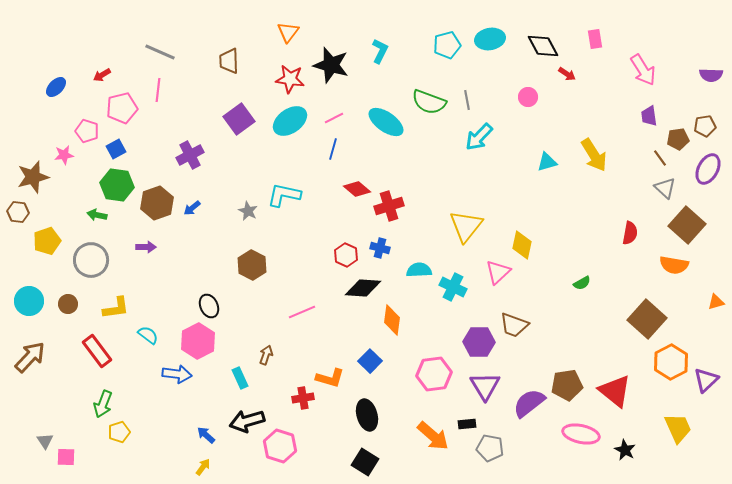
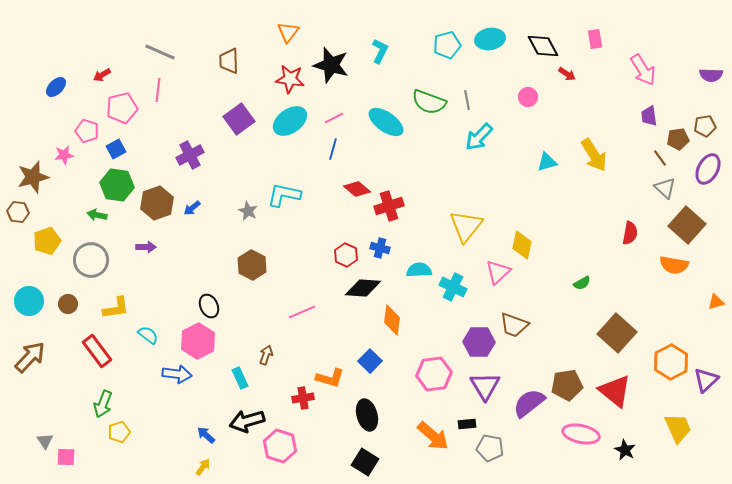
brown square at (647, 319): moved 30 px left, 14 px down
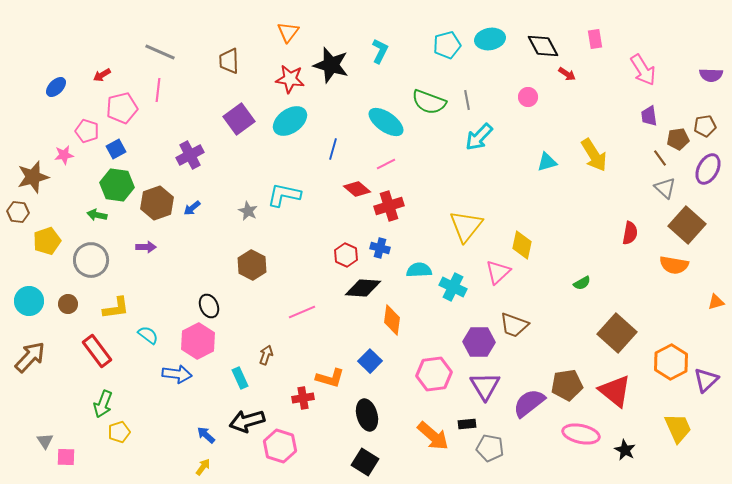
pink line at (334, 118): moved 52 px right, 46 px down
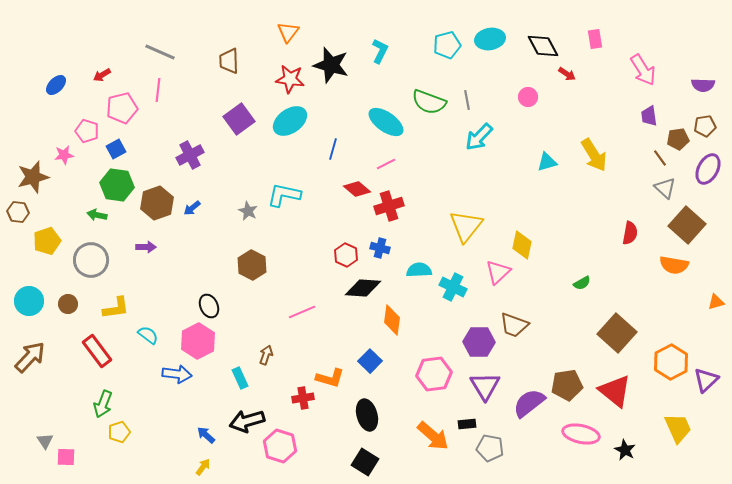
purple semicircle at (711, 75): moved 8 px left, 10 px down
blue ellipse at (56, 87): moved 2 px up
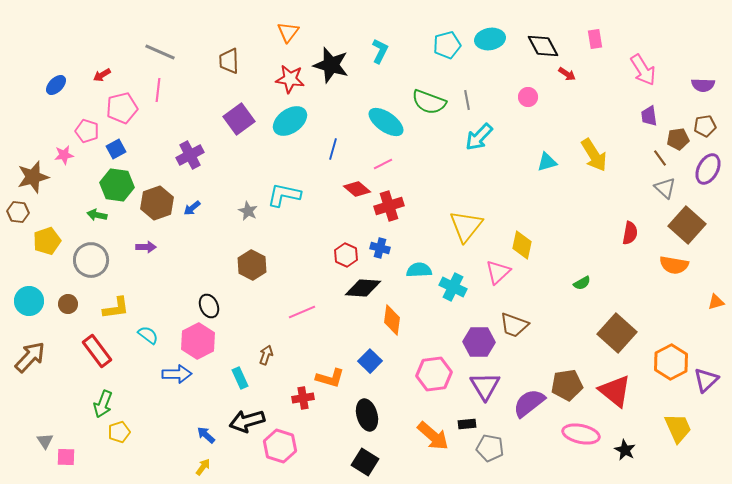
pink line at (386, 164): moved 3 px left
blue arrow at (177, 374): rotated 8 degrees counterclockwise
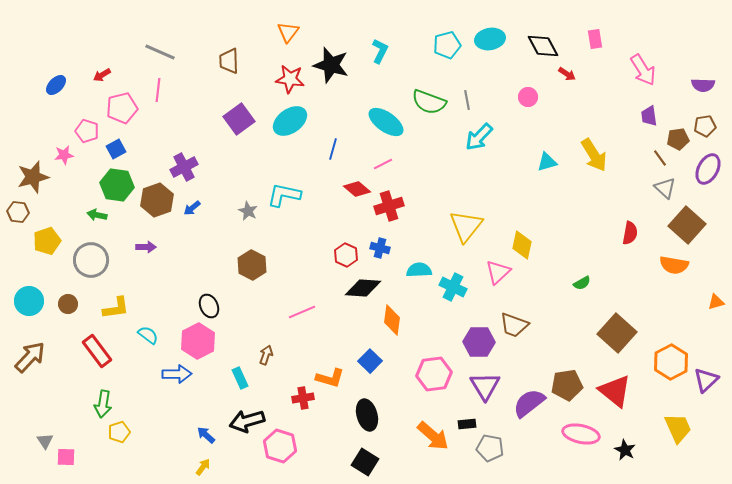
purple cross at (190, 155): moved 6 px left, 12 px down
brown hexagon at (157, 203): moved 3 px up
green arrow at (103, 404): rotated 12 degrees counterclockwise
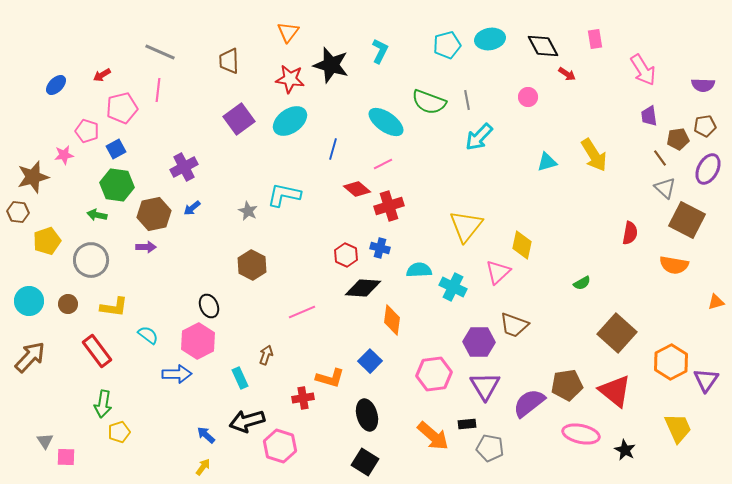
brown hexagon at (157, 200): moved 3 px left, 14 px down; rotated 8 degrees clockwise
brown square at (687, 225): moved 5 px up; rotated 15 degrees counterclockwise
yellow L-shape at (116, 308): moved 2 px left, 1 px up; rotated 16 degrees clockwise
purple triangle at (706, 380): rotated 12 degrees counterclockwise
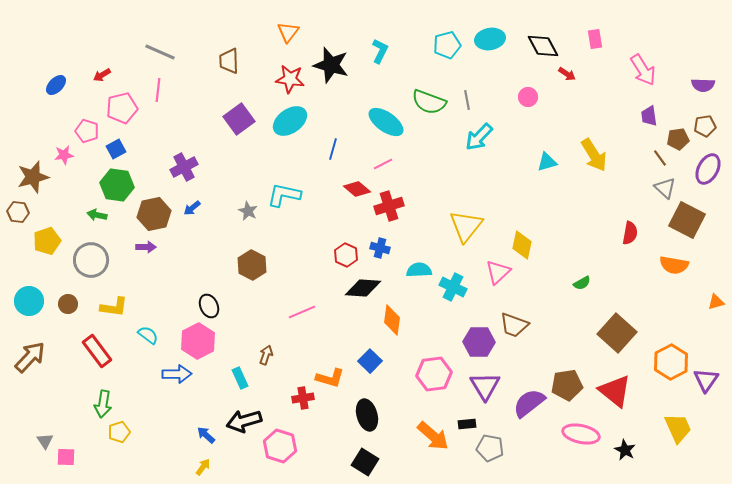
black arrow at (247, 421): moved 3 px left
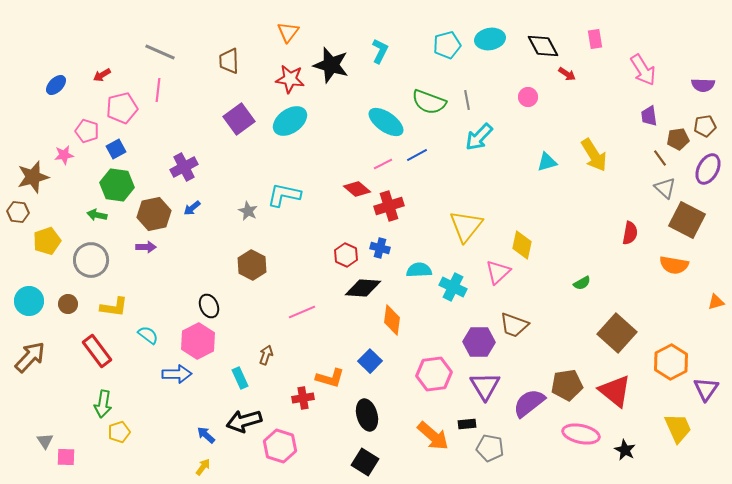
blue line at (333, 149): moved 84 px right, 6 px down; rotated 45 degrees clockwise
purple triangle at (706, 380): moved 9 px down
